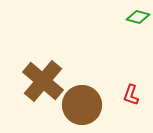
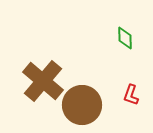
green diamond: moved 13 px left, 21 px down; rotated 75 degrees clockwise
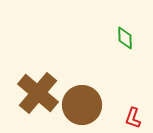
brown cross: moved 5 px left, 12 px down
red L-shape: moved 2 px right, 23 px down
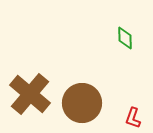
brown cross: moved 8 px left, 1 px down
brown circle: moved 2 px up
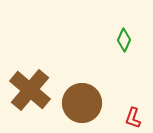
green diamond: moved 1 px left, 2 px down; rotated 25 degrees clockwise
brown cross: moved 4 px up
